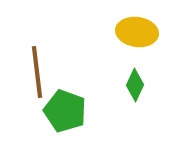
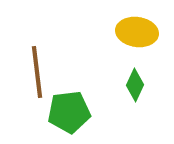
green pentagon: moved 4 px right, 1 px down; rotated 27 degrees counterclockwise
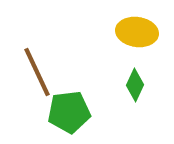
brown line: rotated 18 degrees counterclockwise
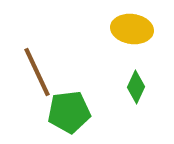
yellow ellipse: moved 5 px left, 3 px up
green diamond: moved 1 px right, 2 px down
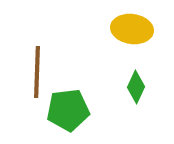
brown line: rotated 27 degrees clockwise
green pentagon: moved 1 px left, 2 px up
